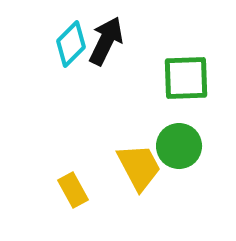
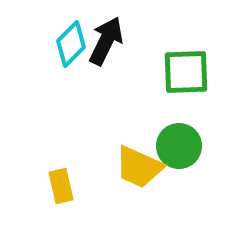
green square: moved 6 px up
yellow trapezoid: rotated 142 degrees clockwise
yellow rectangle: moved 12 px left, 4 px up; rotated 16 degrees clockwise
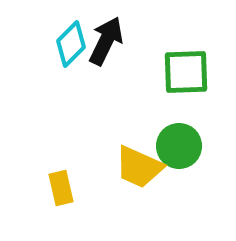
yellow rectangle: moved 2 px down
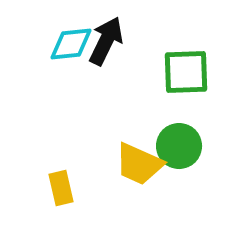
cyan diamond: rotated 39 degrees clockwise
yellow trapezoid: moved 3 px up
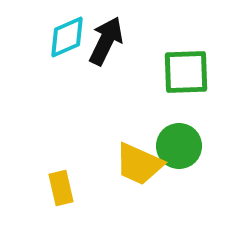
cyan diamond: moved 4 px left, 7 px up; rotated 18 degrees counterclockwise
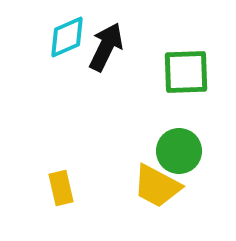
black arrow: moved 6 px down
green circle: moved 5 px down
yellow trapezoid: moved 18 px right, 22 px down; rotated 4 degrees clockwise
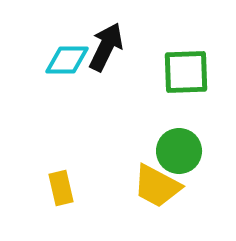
cyan diamond: moved 23 px down; rotated 24 degrees clockwise
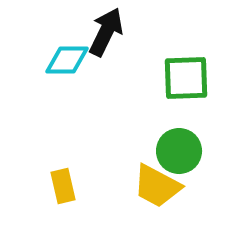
black arrow: moved 15 px up
green square: moved 6 px down
yellow rectangle: moved 2 px right, 2 px up
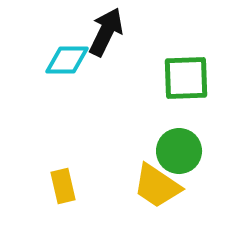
yellow trapezoid: rotated 6 degrees clockwise
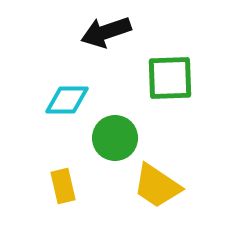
black arrow: rotated 135 degrees counterclockwise
cyan diamond: moved 40 px down
green square: moved 16 px left
green circle: moved 64 px left, 13 px up
